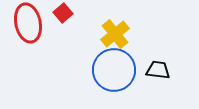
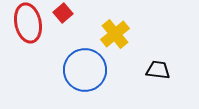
blue circle: moved 29 px left
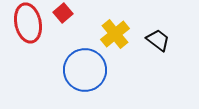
black trapezoid: moved 30 px up; rotated 30 degrees clockwise
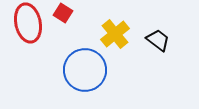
red square: rotated 18 degrees counterclockwise
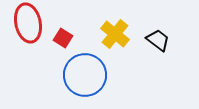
red square: moved 25 px down
yellow cross: rotated 12 degrees counterclockwise
blue circle: moved 5 px down
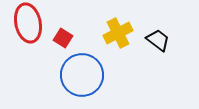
yellow cross: moved 3 px right, 1 px up; rotated 24 degrees clockwise
blue circle: moved 3 px left
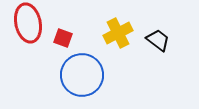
red square: rotated 12 degrees counterclockwise
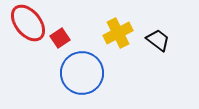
red ellipse: rotated 27 degrees counterclockwise
red square: moved 3 px left; rotated 36 degrees clockwise
blue circle: moved 2 px up
